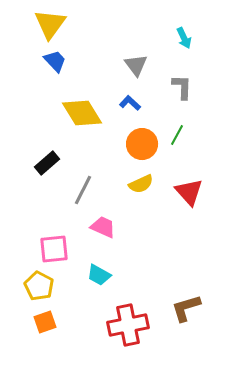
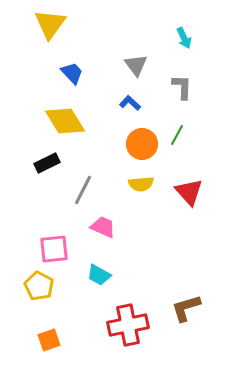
blue trapezoid: moved 17 px right, 12 px down
yellow diamond: moved 17 px left, 8 px down
black rectangle: rotated 15 degrees clockwise
yellow semicircle: rotated 20 degrees clockwise
orange square: moved 4 px right, 18 px down
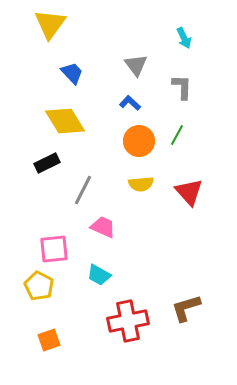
orange circle: moved 3 px left, 3 px up
red cross: moved 4 px up
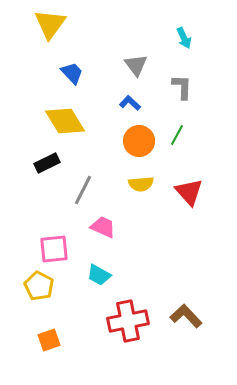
brown L-shape: moved 8 px down; rotated 64 degrees clockwise
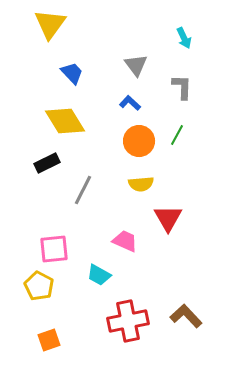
red triangle: moved 21 px left, 26 px down; rotated 12 degrees clockwise
pink trapezoid: moved 22 px right, 14 px down
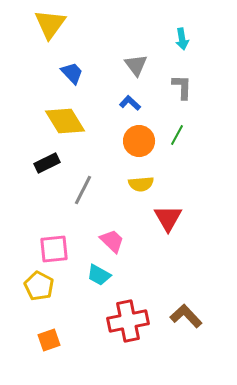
cyan arrow: moved 2 px left, 1 px down; rotated 15 degrees clockwise
pink trapezoid: moved 13 px left; rotated 20 degrees clockwise
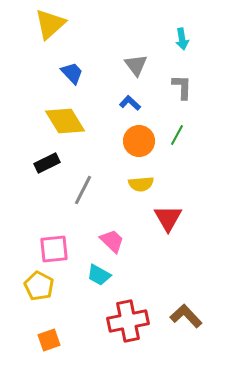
yellow triangle: rotated 12 degrees clockwise
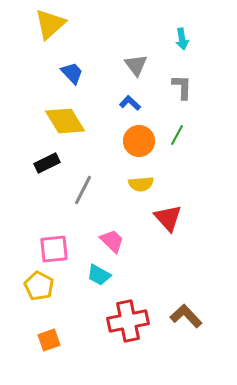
red triangle: rotated 12 degrees counterclockwise
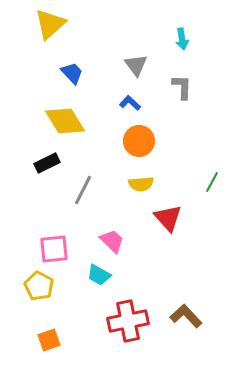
green line: moved 35 px right, 47 px down
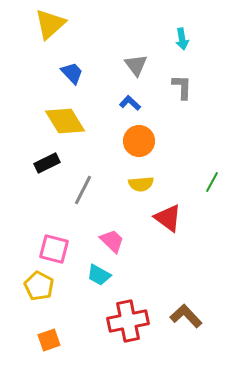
red triangle: rotated 12 degrees counterclockwise
pink square: rotated 20 degrees clockwise
